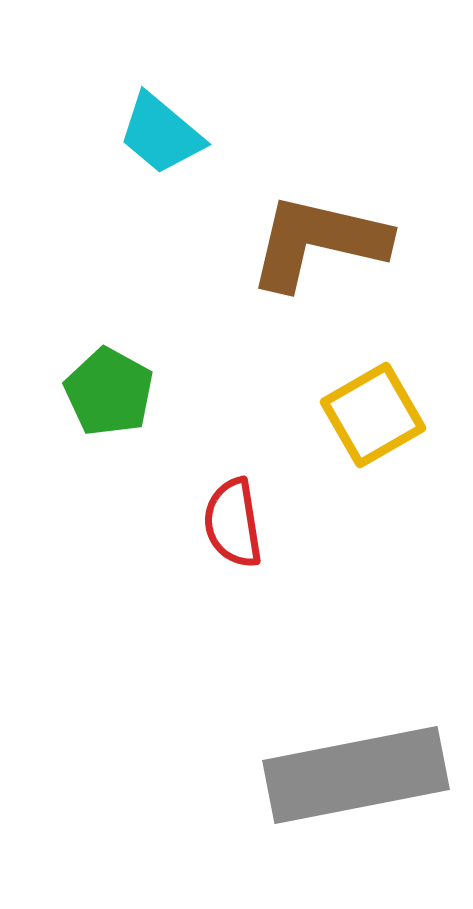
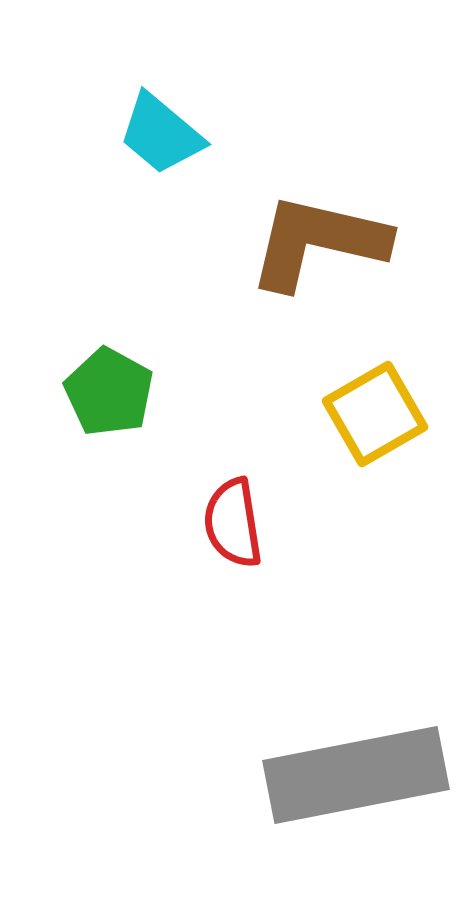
yellow square: moved 2 px right, 1 px up
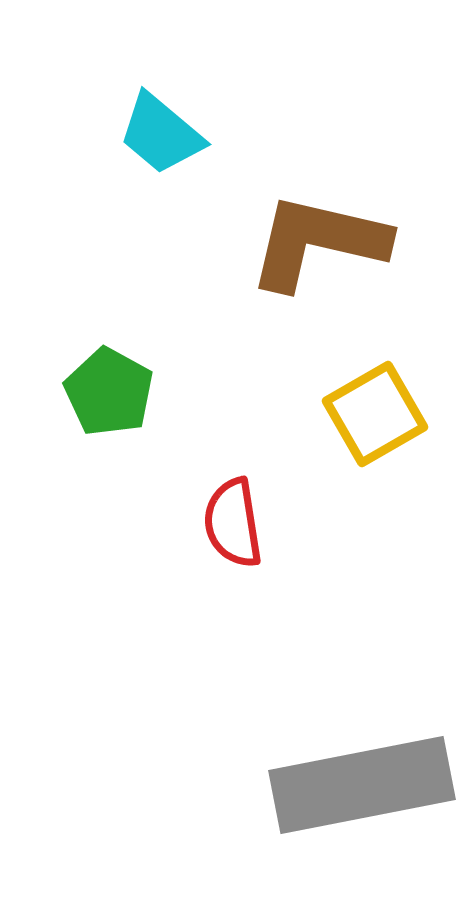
gray rectangle: moved 6 px right, 10 px down
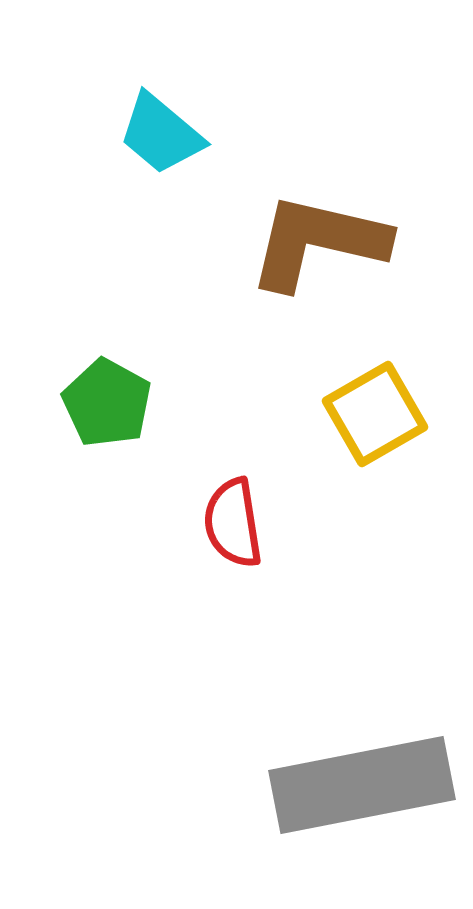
green pentagon: moved 2 px left, 11 px down
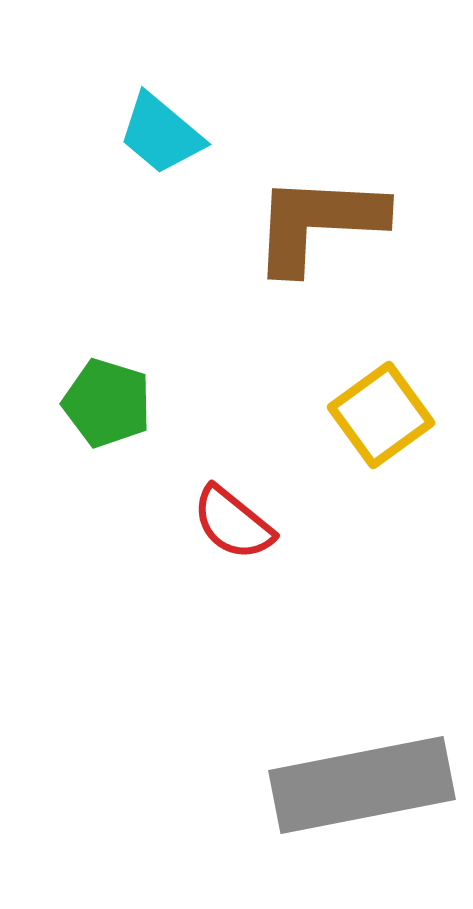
brown L-shape: moved 19 px up; rotated 10 degrees counterclockwise
green pentagon: rotated 12 degrees counterclockwise
yellow square: moved 6 px right, 1 px down; rotated 6 degrees counterclockwise
red semicircle: rotated 42 degrees counterclockwise
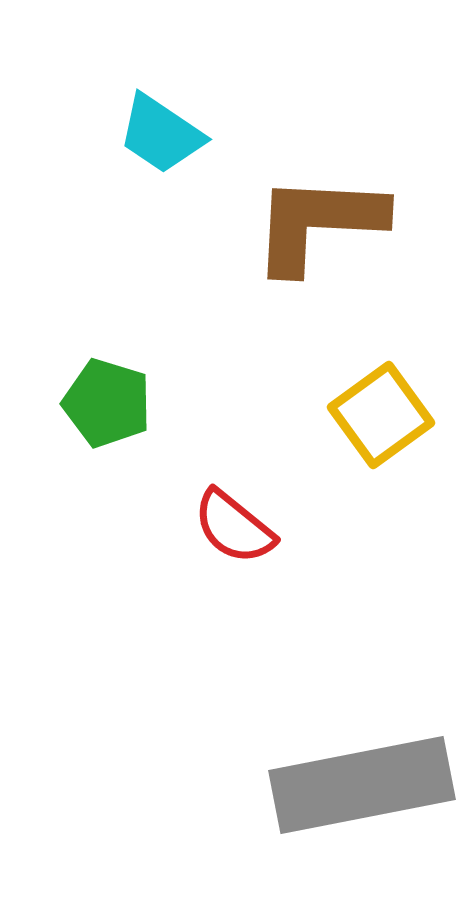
cyan trapezoid: rotated 6 degrees counterclockwise
red semicircle: moved 1 px right, 4 px down
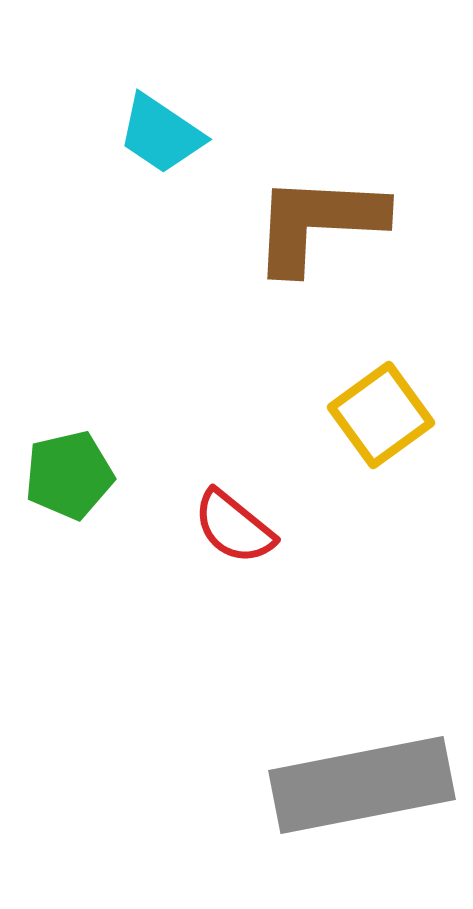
green pentagon: moved 38 px left, 72 px down; rotated 30 degrees counterclockwise
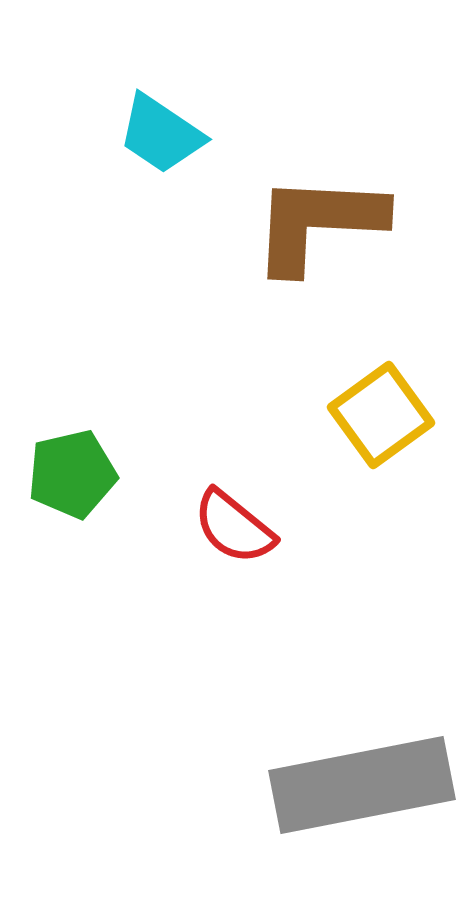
green pentagon: moved 3 px right, 1 px up
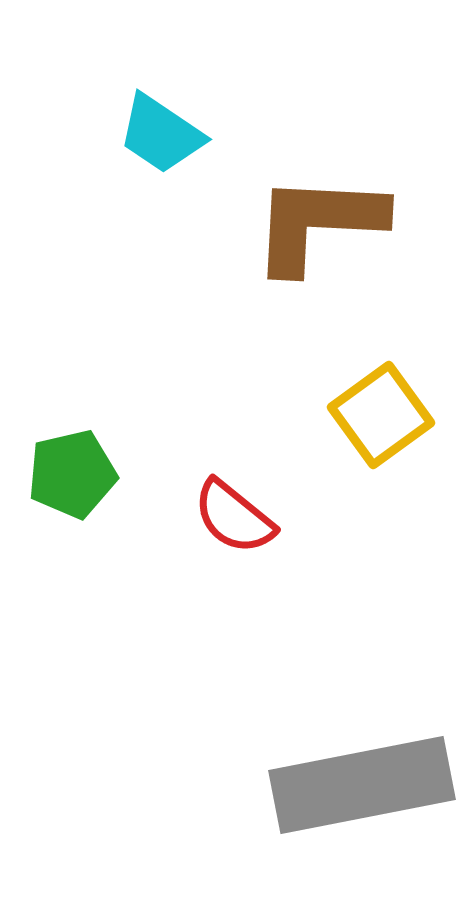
red semicircle: moved 10 px up
